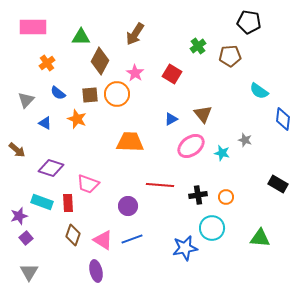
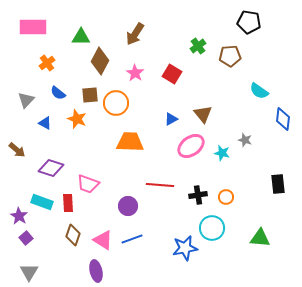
orange circle at (117, 94): moved 1 px left, 9 px down
black rectangle at (278, 184): rotated 54 degrees clockwise
purple star at (19, 216): rotated 24 degrees counterclockwise
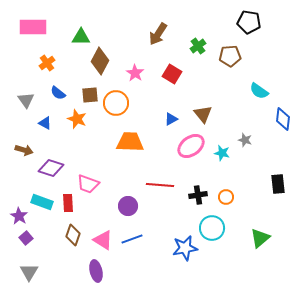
brown arrow at (135, 34): moved 23 px right
gray triangle at (26, 100): rotated 18 degrees counterclockwise
brown arrow at (17, 150): moved 7 px right; rotated 24 degrees counterclockwise
green triangle at (260, 238): rotated 45 degrees counterclockwise
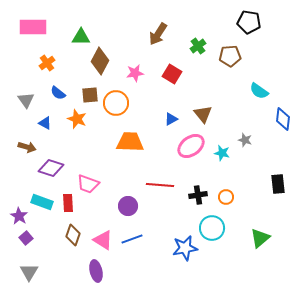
pink star at (135, 73): rotated 30 degrees clockwise
brown arrow at (24, 150): moved 3 px right, 3 px up
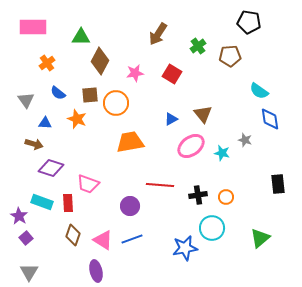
blue diamond at (283, 119): moved 13 px left; rotated 15 degrees counterclockwise
blue triangle at (45, 123): rotated 24 degrees counterclockwise
orange trapezoid at (130, 142): rotated 12 degrees counterclockwise
brown arrow at (27, 147): moved 7 px right, 3 px up
purple circle at (128, 206): moved 2 px right
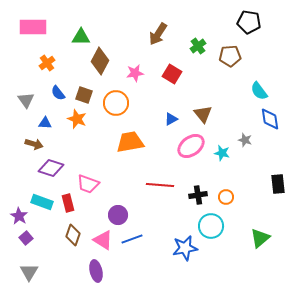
cyan semicircle at (259, 91): rotated 18 degrees clockwise
blue semicircle at (58, 93): rotated 14 degrees clockwise
brown square at (90, 95): moved 6 px left; rotated 24 degrees clockwise
red rectangle at (68, 203): rotated 12 degrees counterclockwise
purple circle at (130, 206): moved 12 px left, 9 px down
cyan circle at (212, 228): moved 1 px left, 2 px up
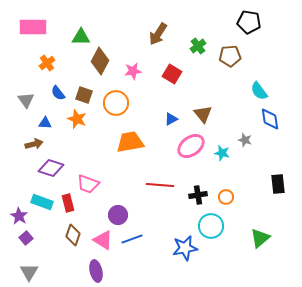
pink star at (135, 73): moved 2 px left, 2 px up
brown arrow at (34, 144): rotated 30 degrees counterclockwise
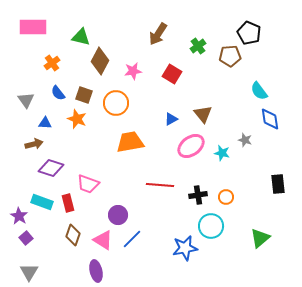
black pentagon at (249, 22): moved 11 px down; rotated 15 degrees clockwise
green triangle at (81, 37): rotated 12 degrees clockwise
orange cross at (47, 63): moved 5 px right
blue line at (132, 239): rotated 25 degrees counterclockwise
